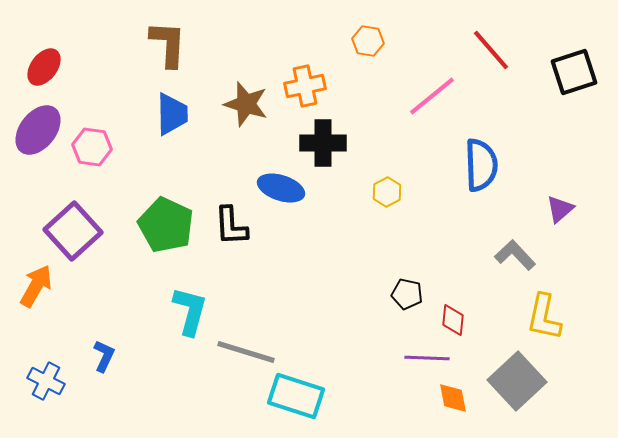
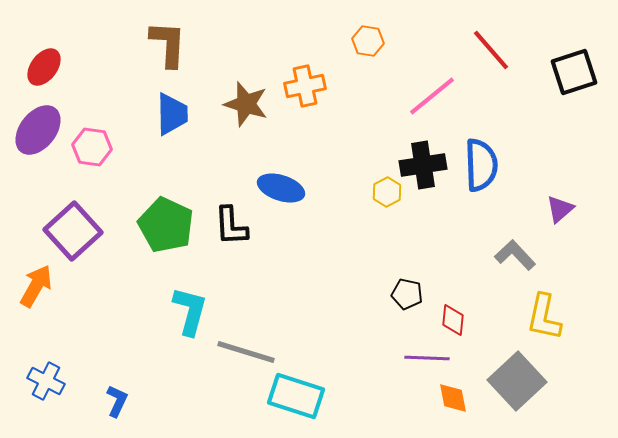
black cross: moved 100 px right, 22 px down; rotated 9 degrees counterclockwise
blue L-shape: moved 13 px right, 45 px down
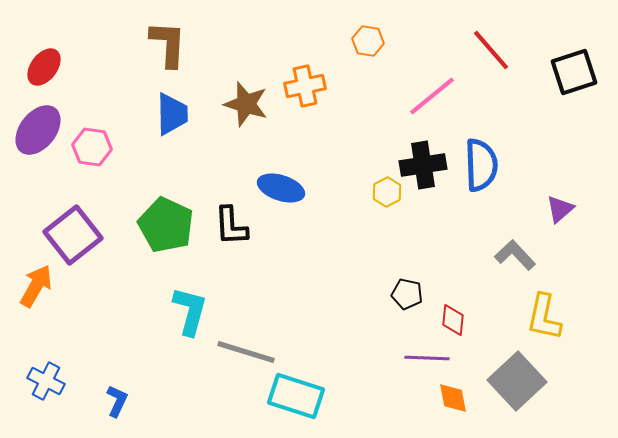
purple square: moved 4 px down; rotated 4 degrees clockwise
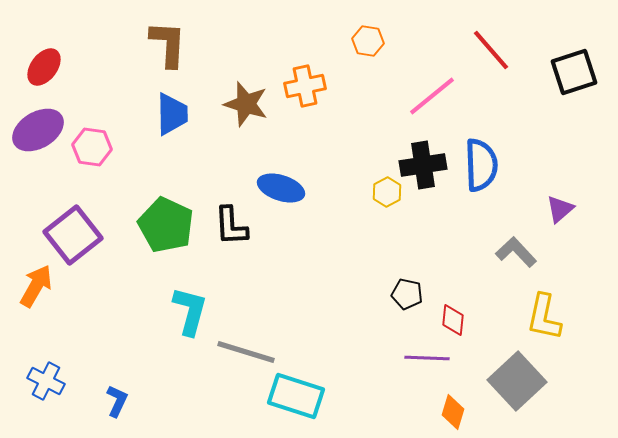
purple ellipse: rotated 21 degrees clockwise
gray L-shape: moved 1 px right, 3 px up
orange diamond: moved 14 px down; rotated 28 degrees clockwise
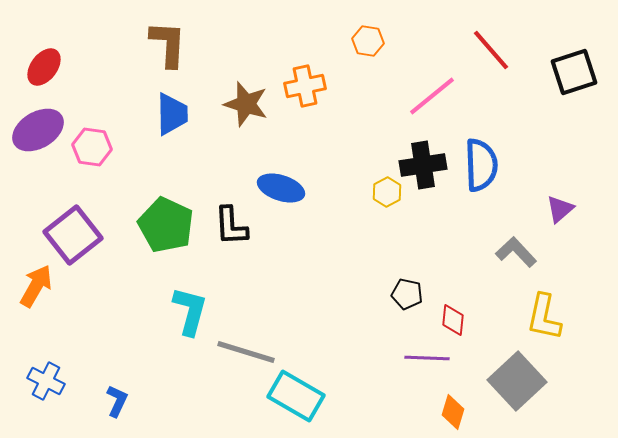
cyan rectangle: rotated 12 degrees clockwise
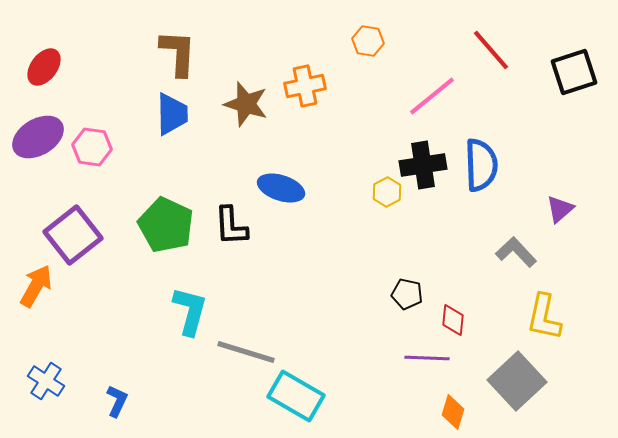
brown L-shape: moved 10 px right, 9 px down
purple ellipse: moved 7 px down
blue cross: rotated 6 degrees clockwise
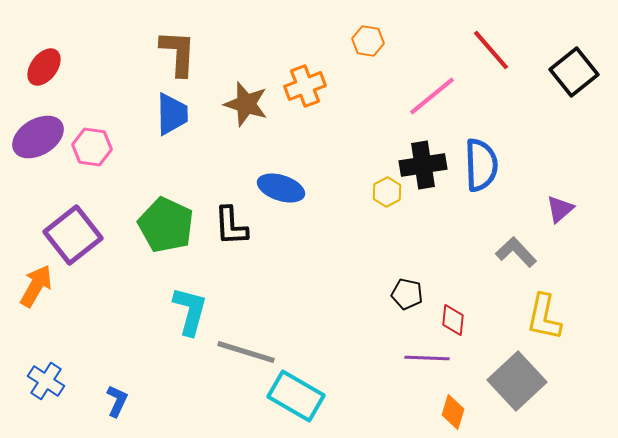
black square: rotated 21 degrees counterclockwise
orange cross: rotated 9 degrees counterclockwise
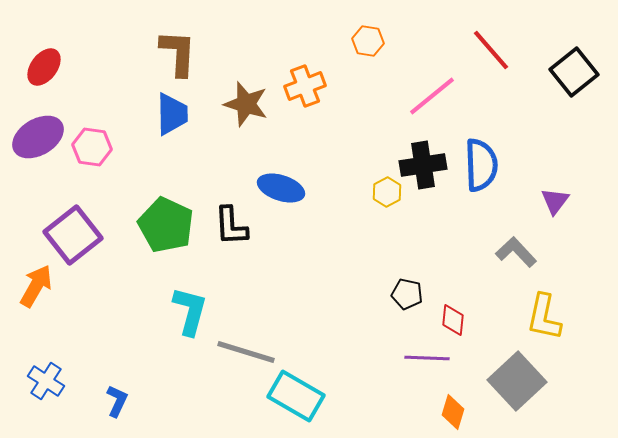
purple triangle: moved 5 px left, 8 px up; rotated 12 degrees counterclockwise
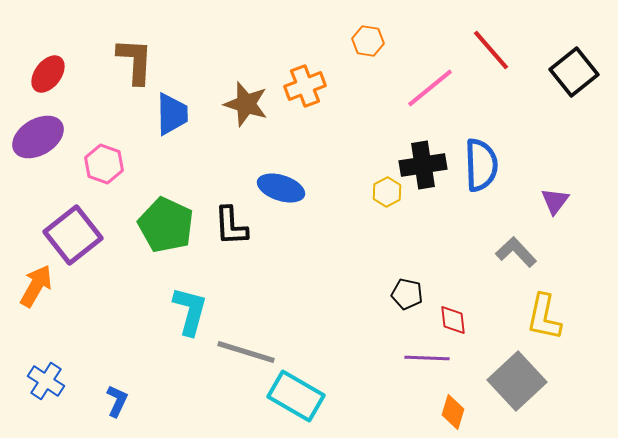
brown L-shape: moved 43 px left, 8 px down
red ellipse: moved 4 px right, 7 px down
pink line: moved 2 px left, 8 px up
pink hexagon: moved 12 px right, 17 px down; rotated 12 degrees clockwise
red diamond: rotated 12 degrees counterclockwise
